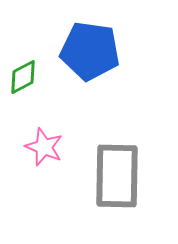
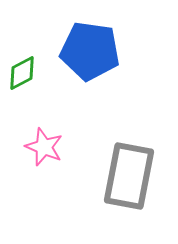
green diamond: moved 1 px left, 4 px up
gray rectangle: moved 12 px right; rotated 10 degrees clockwise
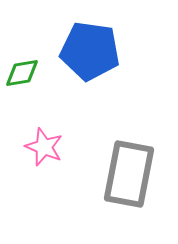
green diamond: rotated 18 degrees clockwise
gray rectangle: moved 2 px up
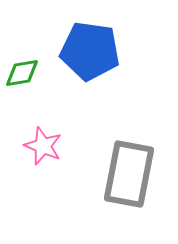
pink star: moved 1 px left, 1 px up
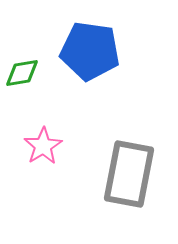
pink star: rotated 18 degrees clockwise
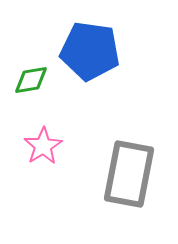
green diamond: moved 9 px right, 7 px down
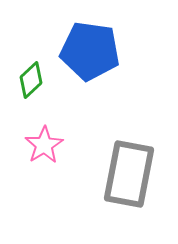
green diamond: rotated 33 degrees counterclockwise
pink star: moved 1 px right, 1 px up
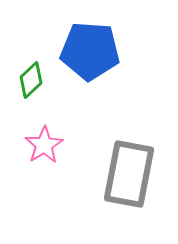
blue pentagon: rotated 4 degrees counterclockwise
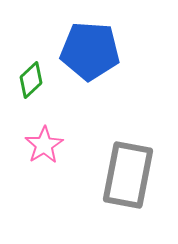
gray rectangle: moved 1 px left, 1 px down
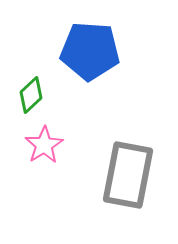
green diamond: moved 15 px down
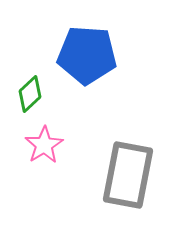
blue pentagon: moved 3 px left, 4 px down
green diamond: moved 1 px left, 1 px up
